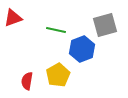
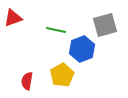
yellow pentagon: moved 4 px right
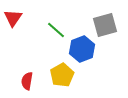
red triangle: rotated 36 degrees counterclockwise
green line: rotated 30 degrees clockwise
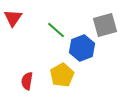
blue hexagon: moved 1 px up
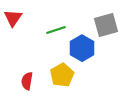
gray square: moved 1 px right
green line: rotated 60 degrees counterclockwise
blue hexagon: rotated 10 degrees counterclockwise
